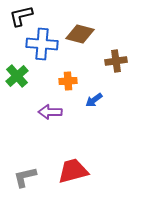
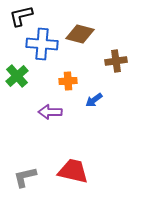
red trapezoid: rotated 28 degrees clockwise
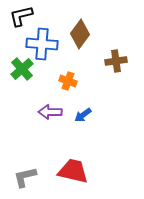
brown diamond: rotated 68 degrees counterclockwise
green cross: moved 5 px right, 7 px up
orange cross: rotated 24 degrees clockwise
blue arrow: moved 11 px left, 15 px down
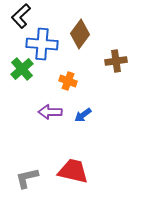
black L-shape: rotated 30 degrees counterclockwise
gray L-shape: moved 2 px right, 1 px down
